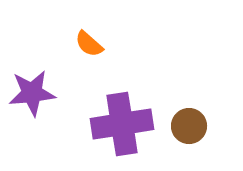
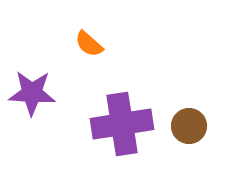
purple star: rotated 9 degrees clockwise
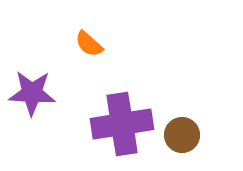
brown circle: moved 7 px left, 9 px down
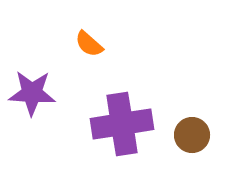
brown circle: moved 10 px right
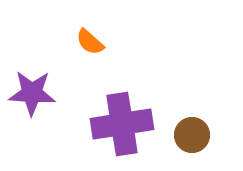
orange semicircle: moved 1 px right, 2 px up
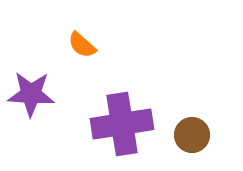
orange semicircle: moved 8 px left, 3 px down
purple star: moved 1 px left, 1 px down
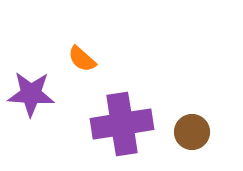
orange semicircle: moved 14 px down
brown circle: moved 3 px up
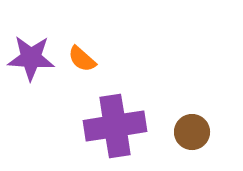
purple star: moved 36 px up
purple cross: moved 7 px left, 2 px down
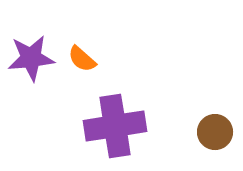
purple star: rotated 9 degrees counterclockwise
brown circle: moved 23 px right
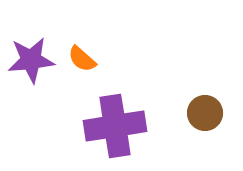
purple star: moved 2 px down
brown circle: moved 10 px left, 19 px up
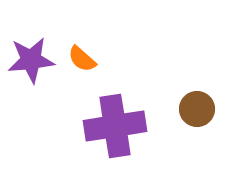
brown circle: moved 8 px left, 4 px up
